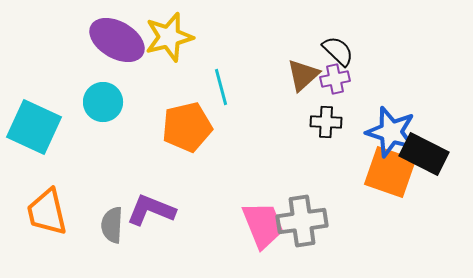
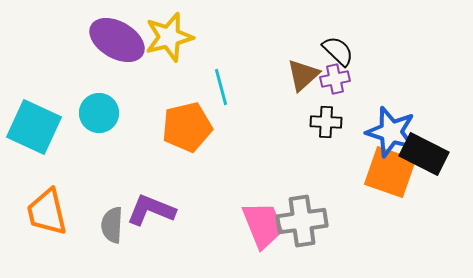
cyan circle: moved 4 px left, 11 px down
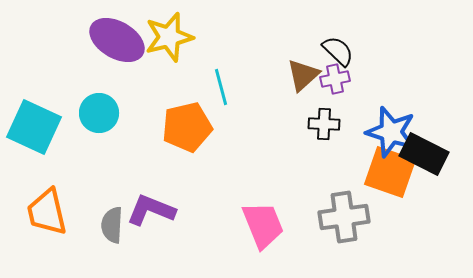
black cross: moved 2 px left, 2 px down
gray cross: moved 42 px right, 4 px up
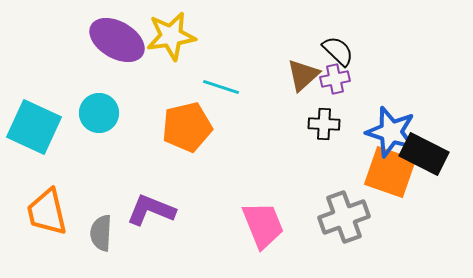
yellow star: moved 2 px right, 1 px up; rotated 6 degrees clockwise
cyan line: rotated 57 degrees counterclockwise
gray cross: rotated 12 degrees counterclockwise
gray semicircle: moved 11 px left, 8 px down
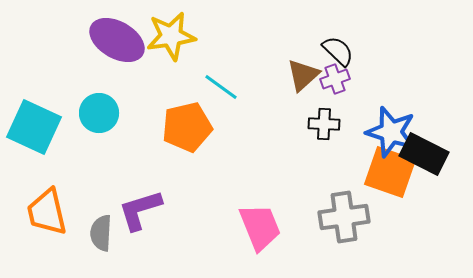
purple cross: rotated 8 degrees counterclockwise
cyan line: rotated 18 degrees clockwise
purple L-shape: moved 11 px left; rotated 39 degrees counterclockwise
gray cross: rotated 12 degrees clockwise
pink trapezoid: moved 3 px left, 2 px down
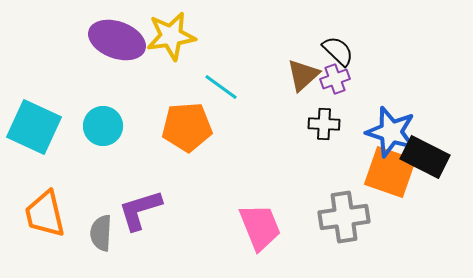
purple ellipse: rotated 10 degrees counterclockwise
cyan circle: moved 4 px right, 13 px down
orange pentagon: rotated 9 degrees clockwise
black rectangle: moved 1 px right, 3 px down
orange trapezoid: moved 2 px left, 2 px down
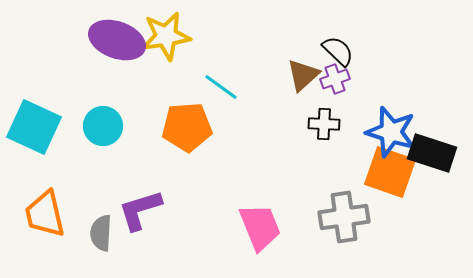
yellow star: moved 5 px left
black rectangle: moved 7 px right, 4 px up; rotated 9 degrees counterclockwise
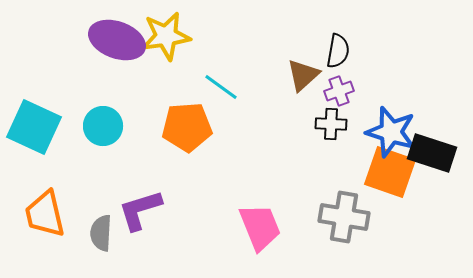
black semicircle: rotated 56 degrees clockwise
purple cross: moved 4 px right, 12 px down
black cross: moved 7 px right
gray cross: rotated 18 degrees clockwise
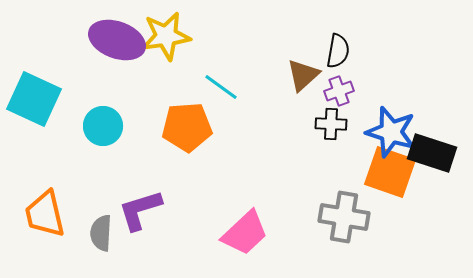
cyan square: moved 28 px up
pink trapezoid: moved 15 px left, 6 px down; rotated 69 degrees clockwise
